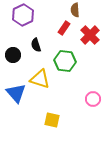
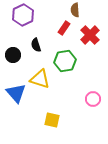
green hexagon: rotated 15 degrees counterclockwise
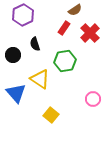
brown semicircle: rotated 120 degrees counterclockwise
red cross: moved 2 px up
black semicircle: moved 1 px left, 1 px up
yellow triangle: rotated 15 degrees clockwise
yellow square: moved 1 px left, 5 px up; rotated 28 degrees clockwise
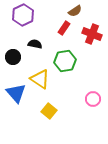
brown semicircle: moved 1 px down
red cross: moved 2 px right, 1 px down; rotated 24 degrees counterclockwise
black semicircle: rotated 120 degrees clockwise
black circle: moved 2 px down
yellow square: moved 2 px left, 4 px up
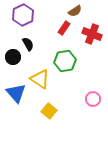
black semicircle: moved 7 px left; rotated 48 degrees clockwise
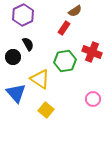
red cross: moved 18 px down
yellow square: moved 3 px left, 1 px up
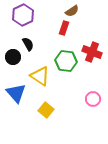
brown semicircle: moved 3 px left
red rectangle: rotated 16 degrees counterclockwise
green hexagon: moved 1 px right; rotated 15 degrees clockwise
yellow triangle: moved 3 px up
